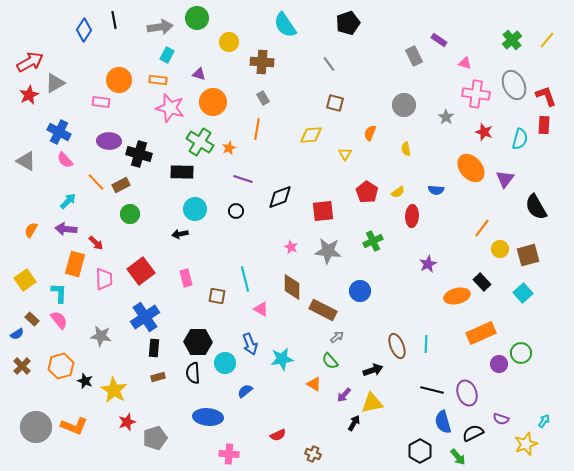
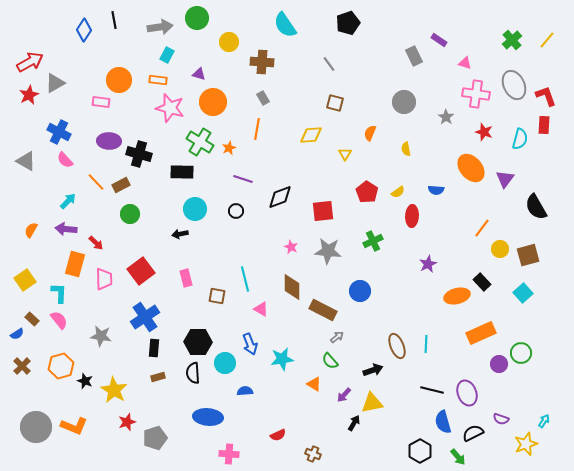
gray circle at (404, 105): moved 3 px up
blue semicircle at (245, 391): rotated 35 degrees clockwise
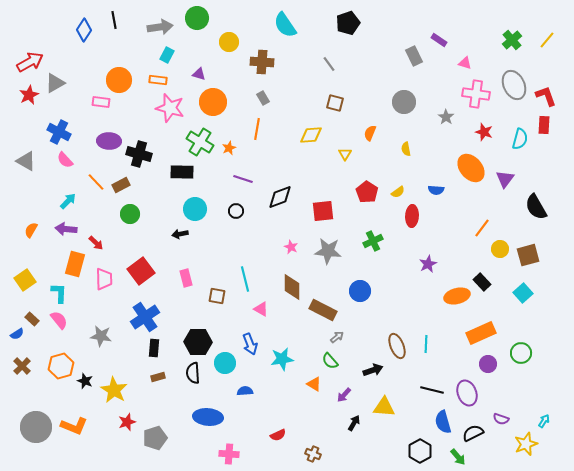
purple circle at (499, 364): moved 11 px left
yellow triangle at (372, 403): moved 12 px right, 4 px down; rotated 15 degrees clockwise
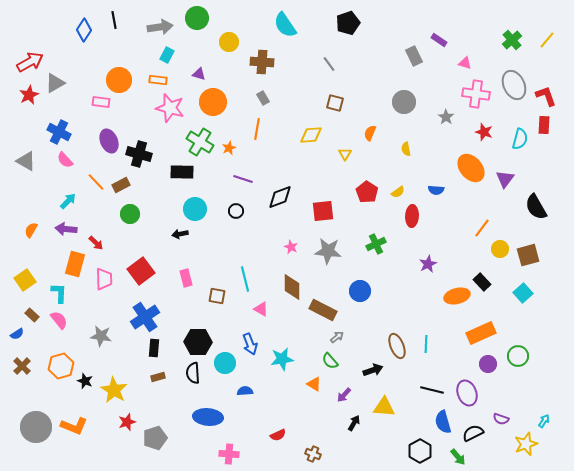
purple ellipse at (109, 141): rotated 65 degrees clockwise
green cross at (373, 241): moved 3 px right, 3 px down
brown rectangle at (32, 319): moved 4 px up
green circle at (521, 353): moved 3 px left, 3 px down
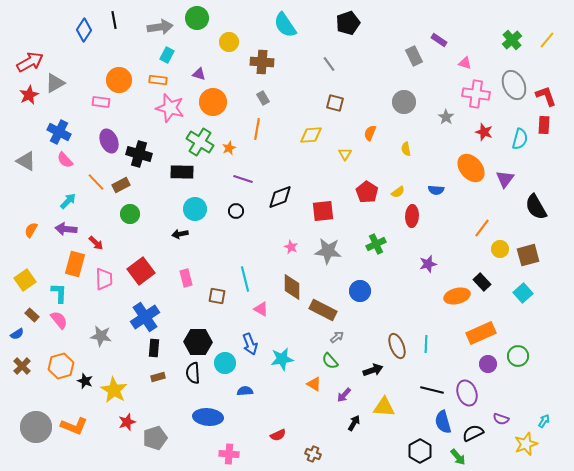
purple star at (428, 264): rotated 12 degrees clockwise
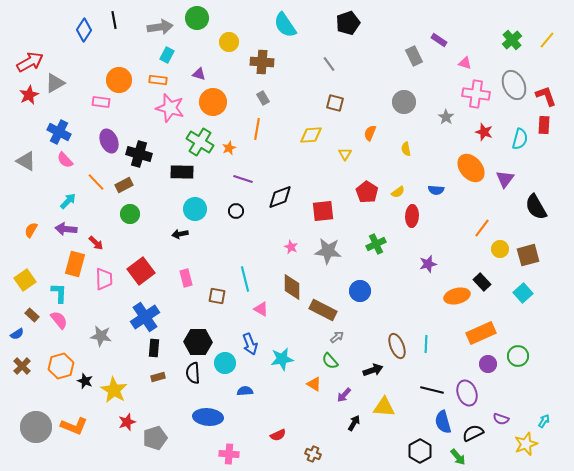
brown rectangle at (121, 185): moved 3 px right
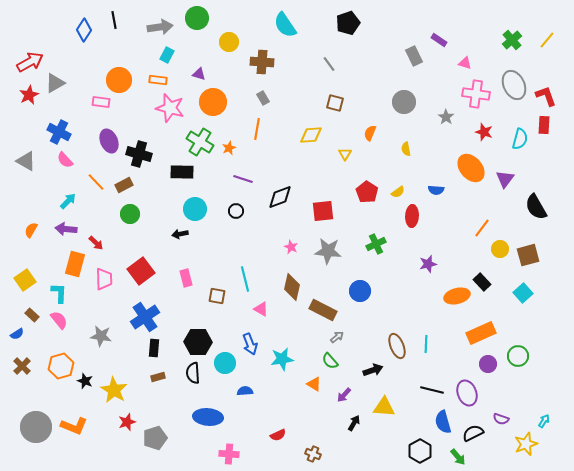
brown diamond at (292, 287): rotated 12 degrees clockwise
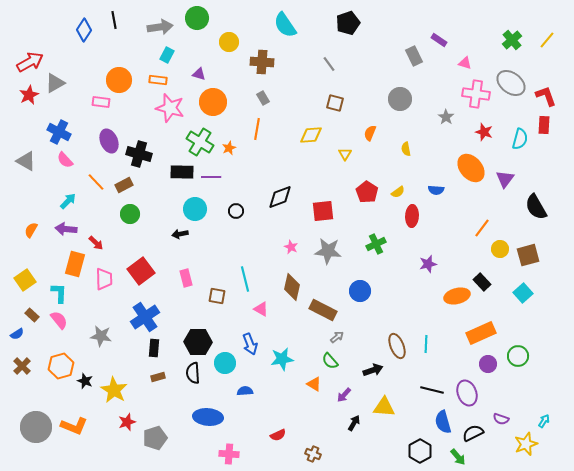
gray ellipse at (514, 85): moved 3 px left, 2 px up; rotated 28 degrees counterclockwise
gray circle at (404, 102): moved 4 px left, 3 px up
purple line at (243, 179): moved 32 px left, 2 px up; rotated 18 degrees counterclockwise
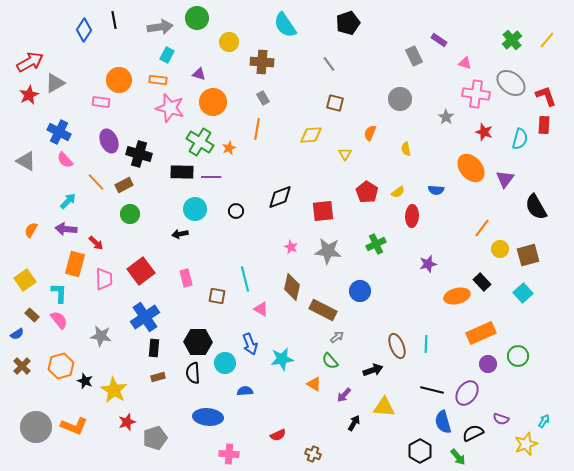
purple ellipse at (467, 393): rotated 55 degrees clockwise
